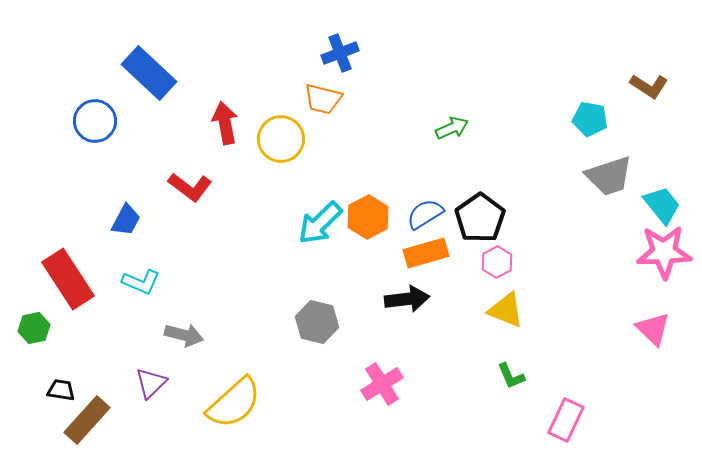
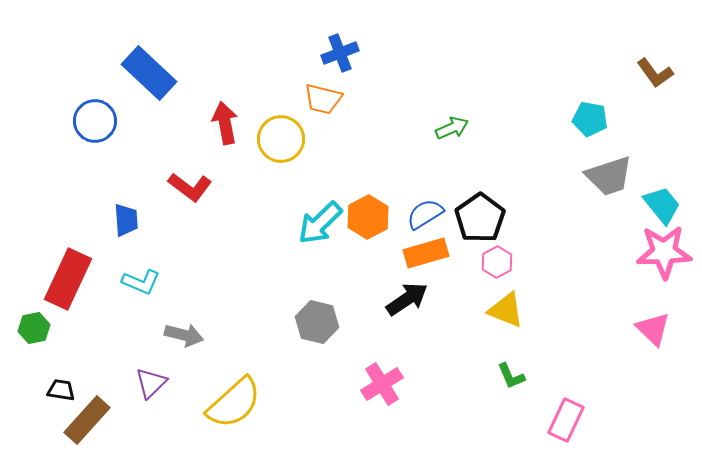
brown L-shape: moved 6 px right, 13 px up; rotated 21 degrees clockwise
blue trapezoid: rotated 32 degrees counterclockwise
red rectangle: rotated 58 degrees clockwise
black arrow: rotated 27 degrees counterclockwise
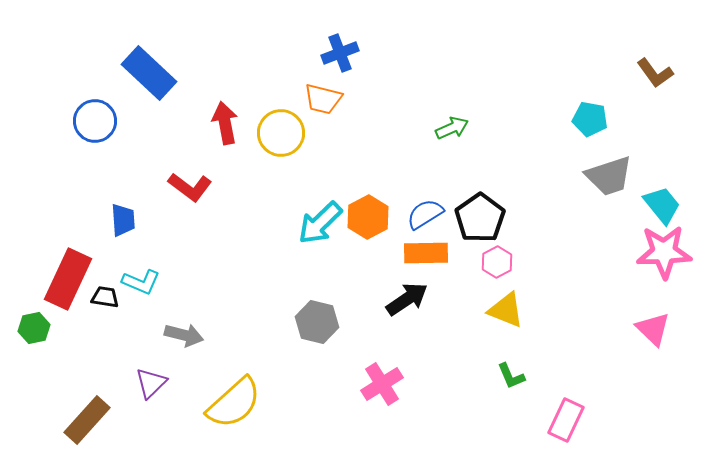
yellow circle: moved 6 px up
blue trapezoid: moved 3 px left
orange rectangle: rotated 15 degrees clockwise
black trapezoid: moved 44 px right, 93 px up
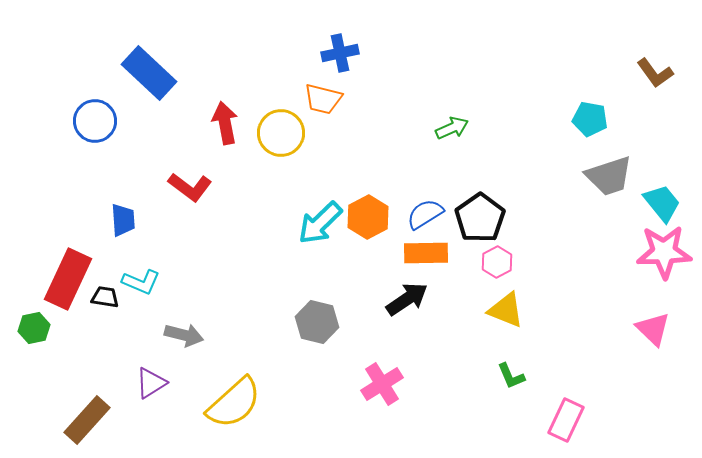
blue cross: rotated 9 degrees clockwise
cyan trapezoid: moved 2 px up
purple triangle: rotated 12 degrees clockwise
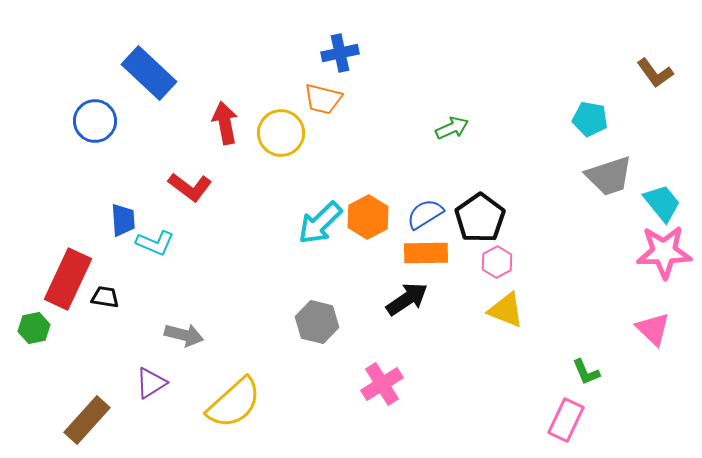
cyan L-shape: moved 14 px right, 39 px up
green L-shape: moved 75 px right, 4 px up
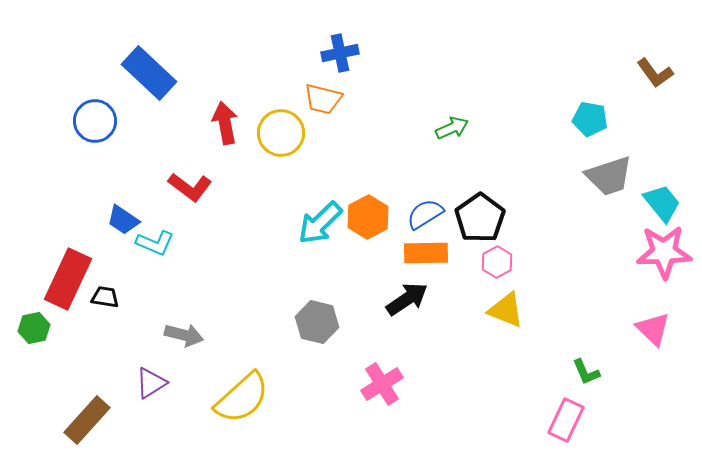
blue trapezoid: rotated 128 degrees clockwise
yellow semicircle: moved 8 px right, 5 px up
